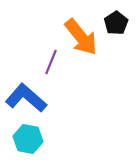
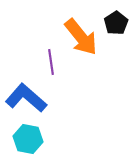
purple line: rotated 30 degrees counterclockwise
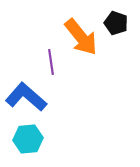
black pentagon: rotated 20 degrees counterclockwise
blue L-shape: moved 1 px up
cyan hexagon: rotated 16 degrees counterclockwise
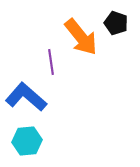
cyan hexagon: moved 1 px left, 2 px down
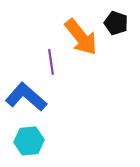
cyan hexagon: moved 2 px right
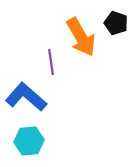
orange arrow: rotated 9 degrees clockwise
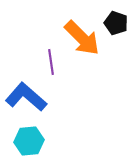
orange arrow: moved 1 px right, 1 px down; rotated 15 degrees counterclockwise
